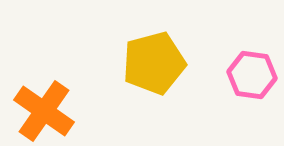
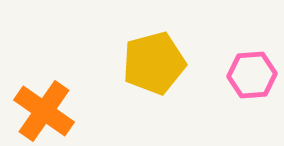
pink hexagon: rotated 12 degrees counterclockwise
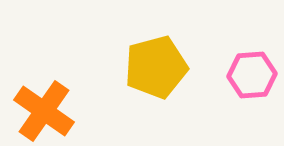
yellow pentagon: moved 2 px right, 4 px down
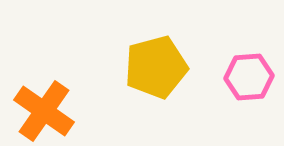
pink hexagon: moved 3 px left, 2 px down
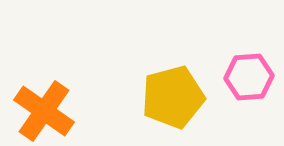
yellow pentagon: moved 17 px right, 30 px down
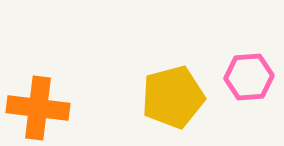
orange cross: moved 6 px left, 3 px up; rotated 28 degrees counterclockwise
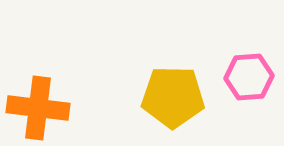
yellow pentagon: rotated 16 degrees clockwise
